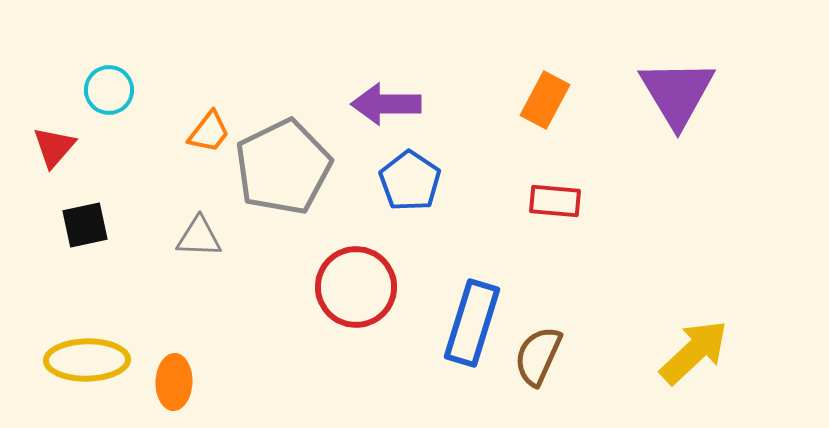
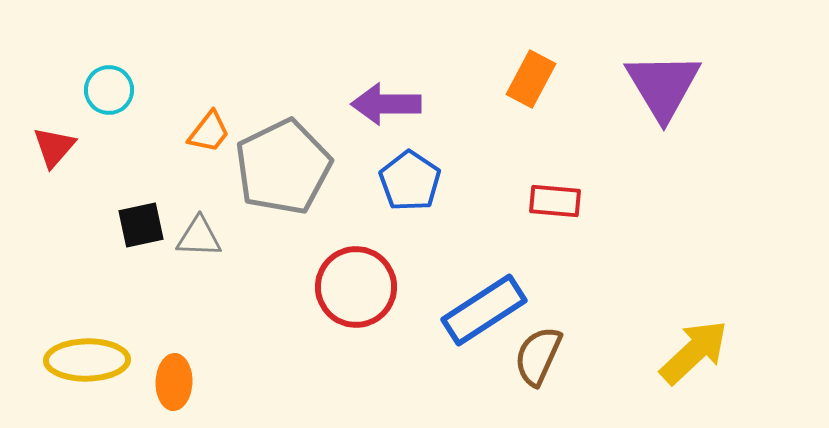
purple triangle: moved 14 px left, 7 px up
orange rectangle: moved 14 px left, 21 px up
black square: moved 56 px right
blue rectangle: moved 12 px right, 13 px up; rotated 40 degrees clockwise
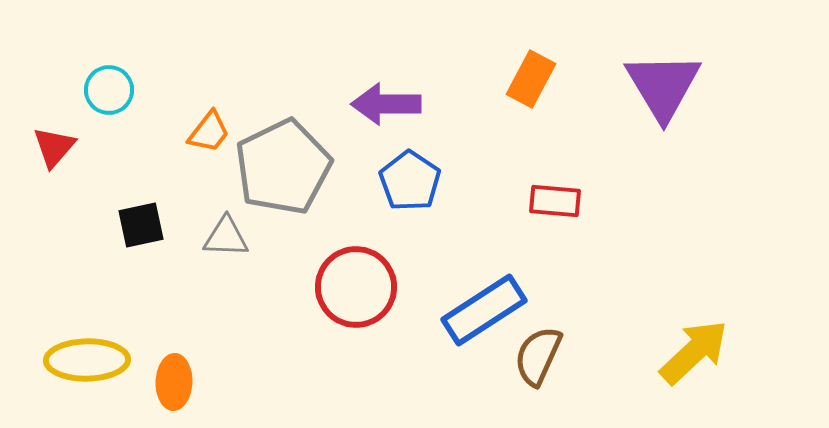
gray triangle: moved 27 px right
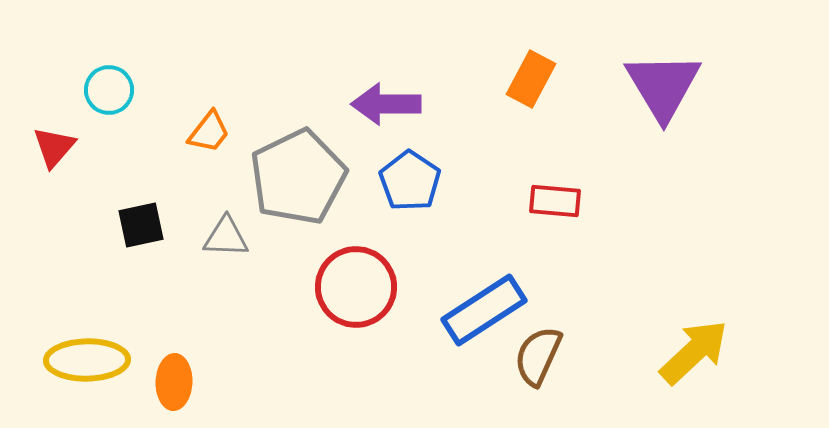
gray pentagon: moved 15 px right, 10 px down
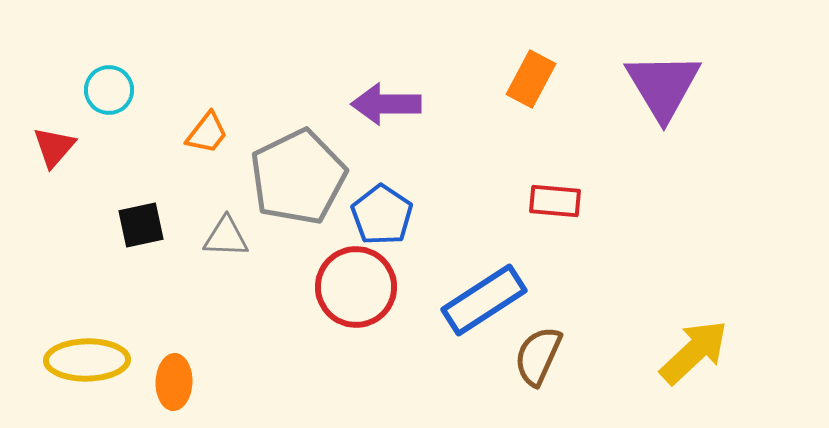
orange trapezoid: moved 2 px left, 1 px down
blue pentagon: moved 28 px left, 34 px down
blue rectangle: moved 10 px up
